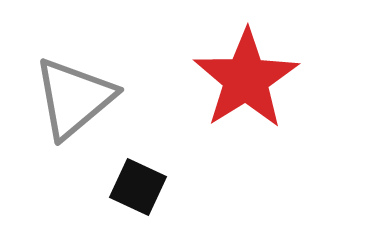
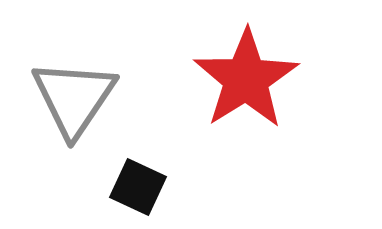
gray triangle: rotated 16 degrees counterclockwise
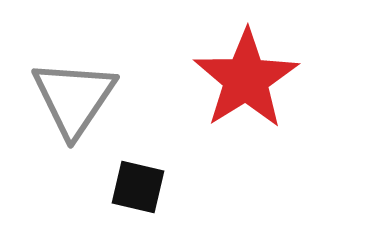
black square: rotated 12 degrees counterclockwise
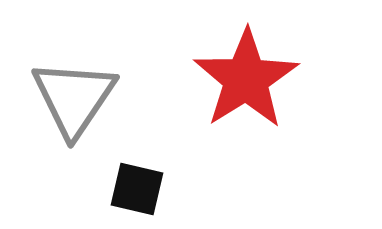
black square: moved 1 px left, 2 px down
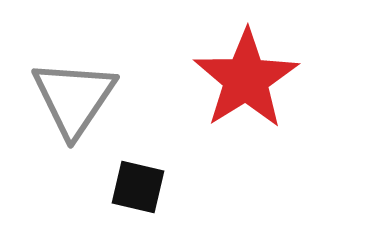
black square: moved 1 px right, 2 px up
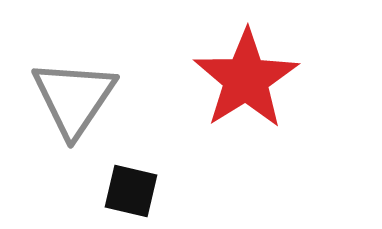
black square: moved 7 px left, 4 px down
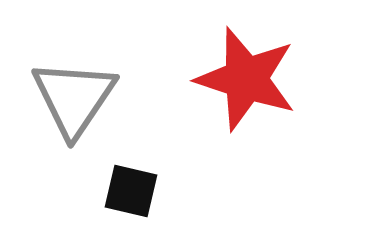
red star: rotated 22 degrees counterclockwise
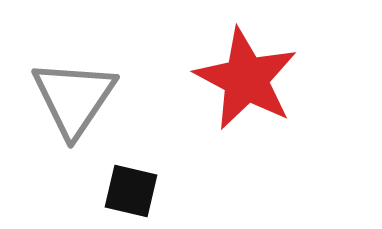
red star: rotated 10 degrees clockwise
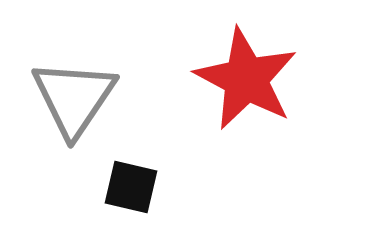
black square: moved 4 px up
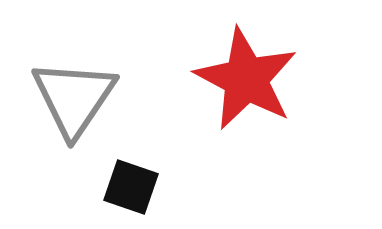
black square: rotated 6 degrees clockwise
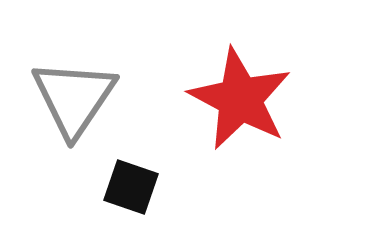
red star: moved 6 px left, 20 px down
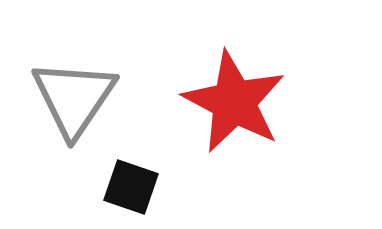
red star: moved 6 px left, 3 px down
